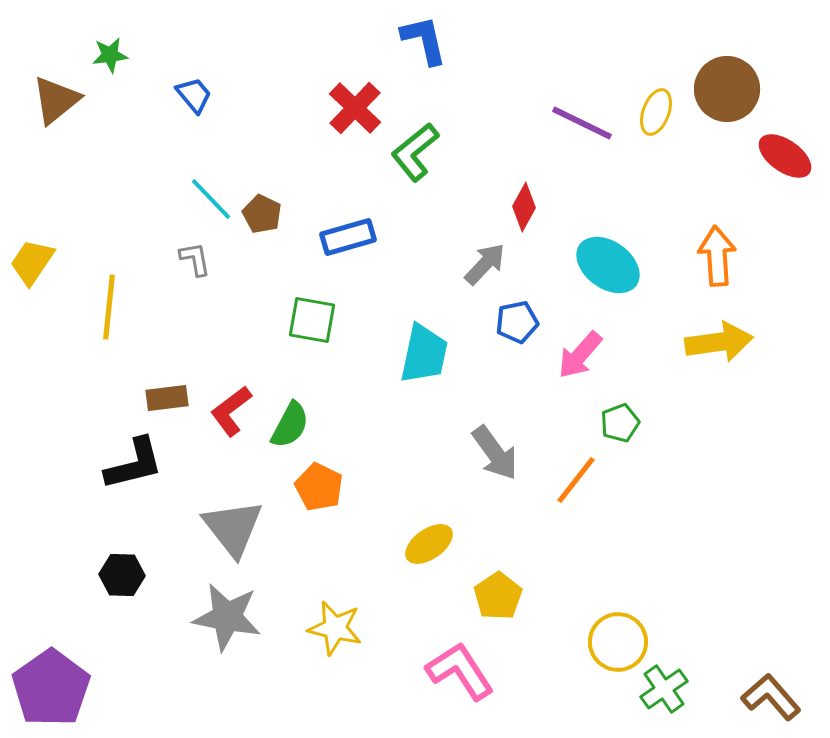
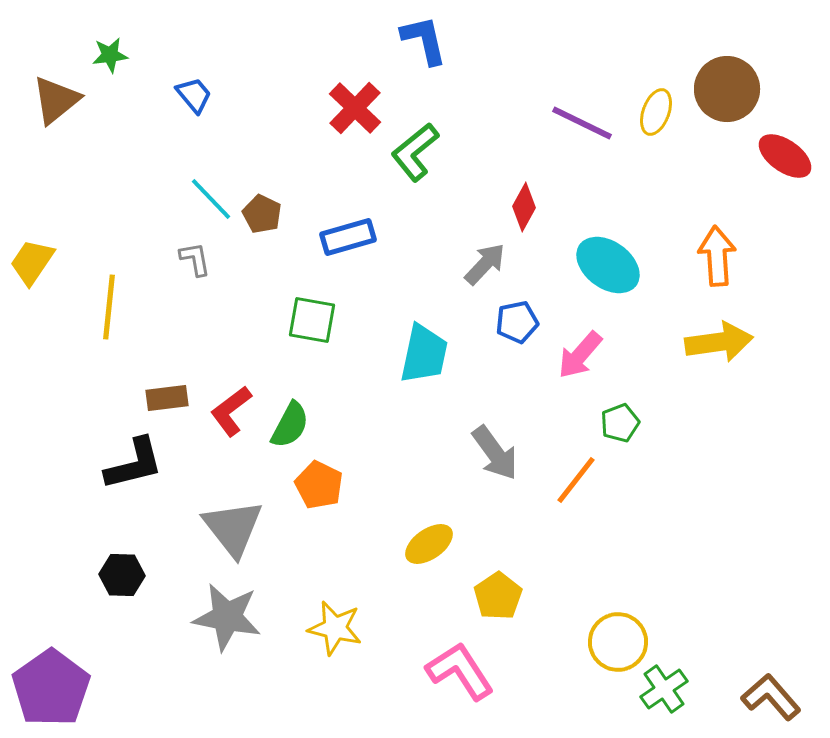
orange pentagon at (319, 487): moved 2 px up
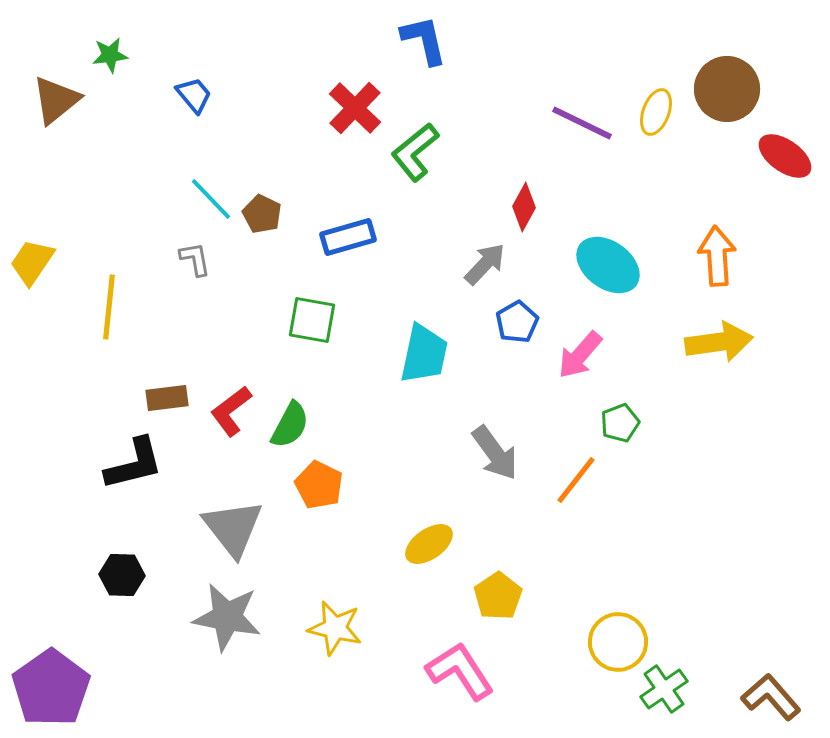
blue pentagon at (517, 322): rotated 18 degrees counterclockwise
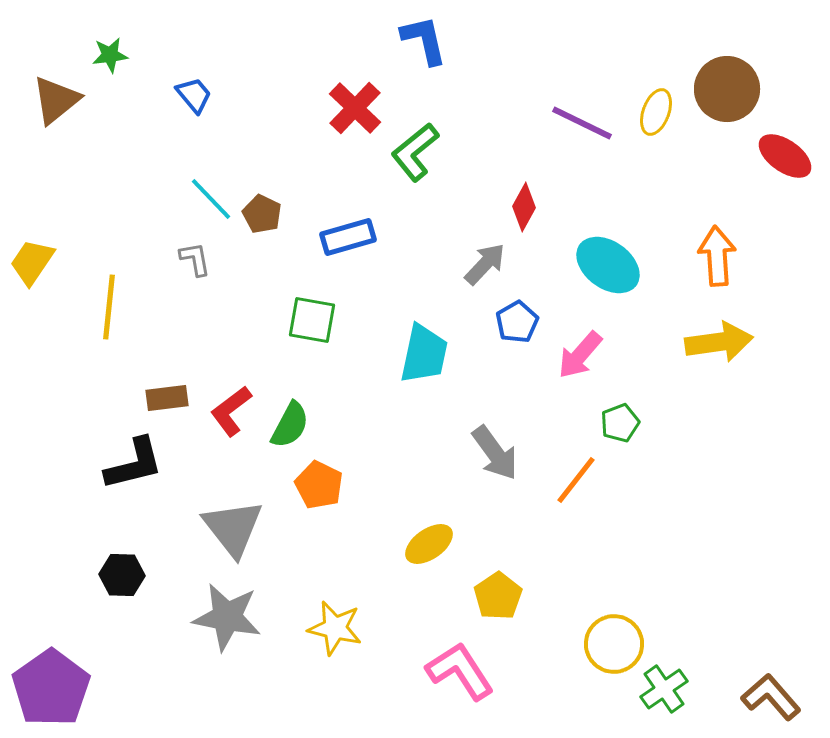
yellow circle at (618, 642): moved 4 px left, 2 px down
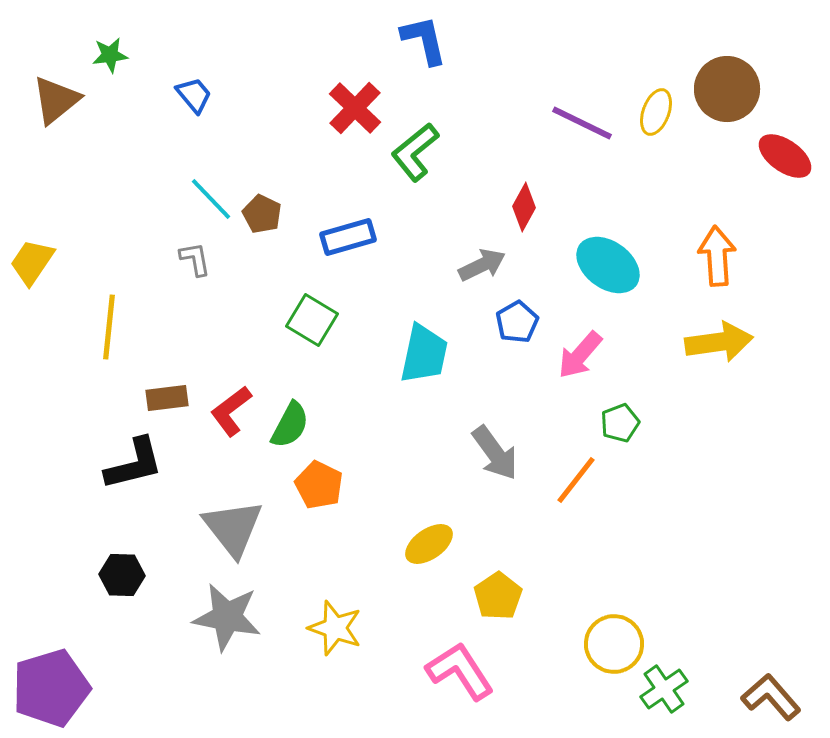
gray arrow at (485, 264): moved 3 px left, 1 px down; rotated 21 degrees clockwise
yellow line at (109, 307): moved 20 px down
green square at (312, 320): rotated 21 degrees clockwise
yellow star at (335, 628): rotated 6 degrees clockwise
purple pentagon at (51, 688): rotated 18 degrees clockwise
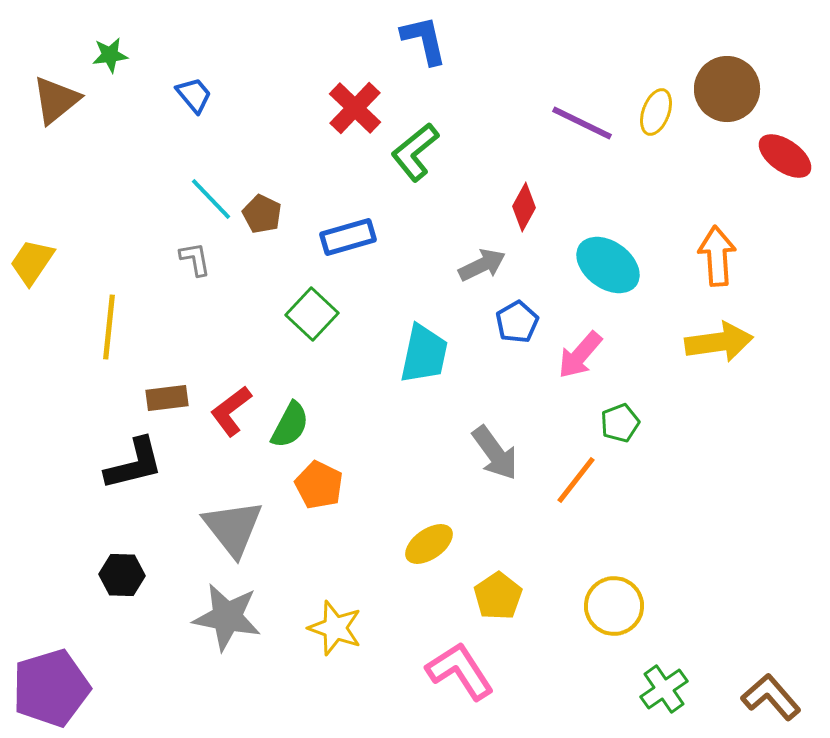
green square at (312, 320): moved 6 px up; rotated 12 degrees clockwise
yellow circle at (614, 644): moved 38 px up
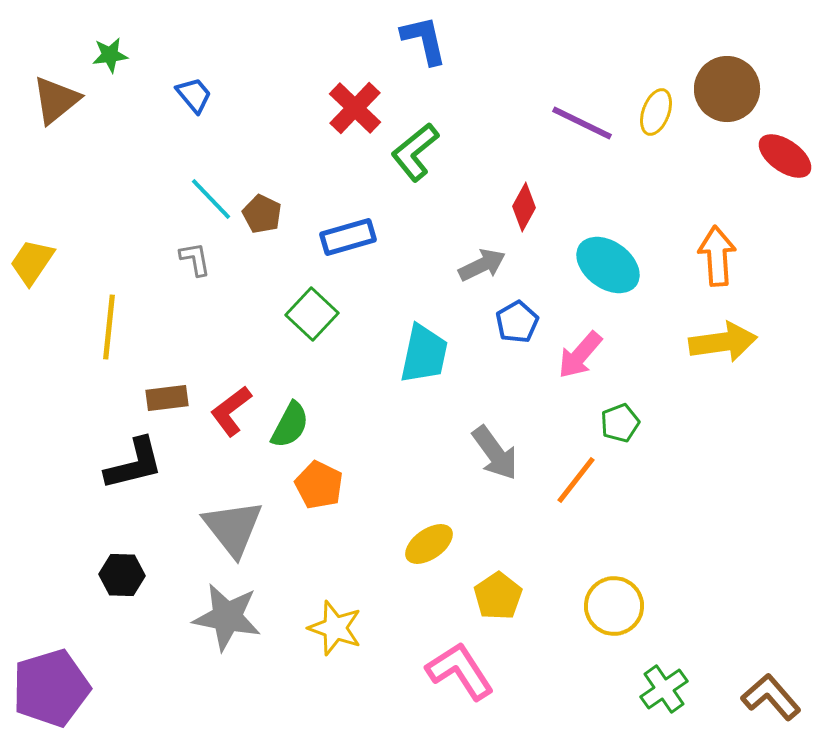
yellow arrow at (719, 342): moved 4 px right
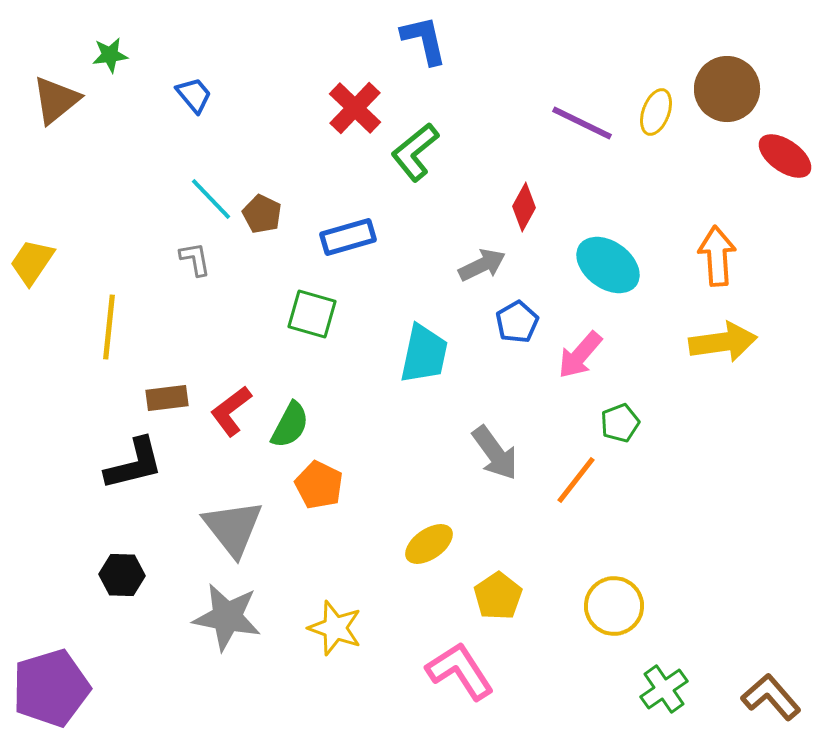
green square at (312, 314): rotated 27 degrees counterclockwise
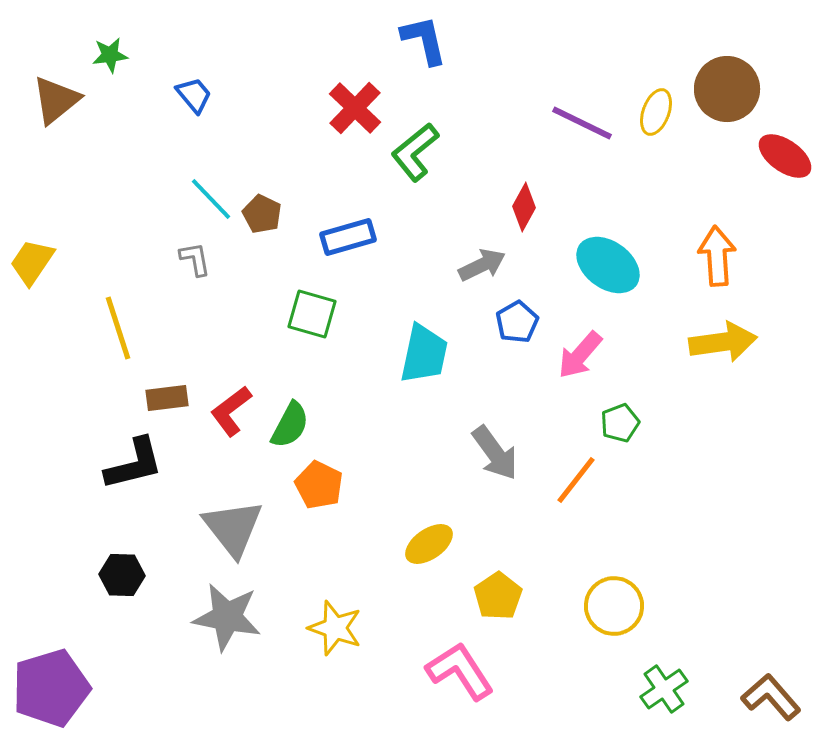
yellow line at (109, 327): moved 9 px right, 1 px down; rotated 24 degrees counterclockwise
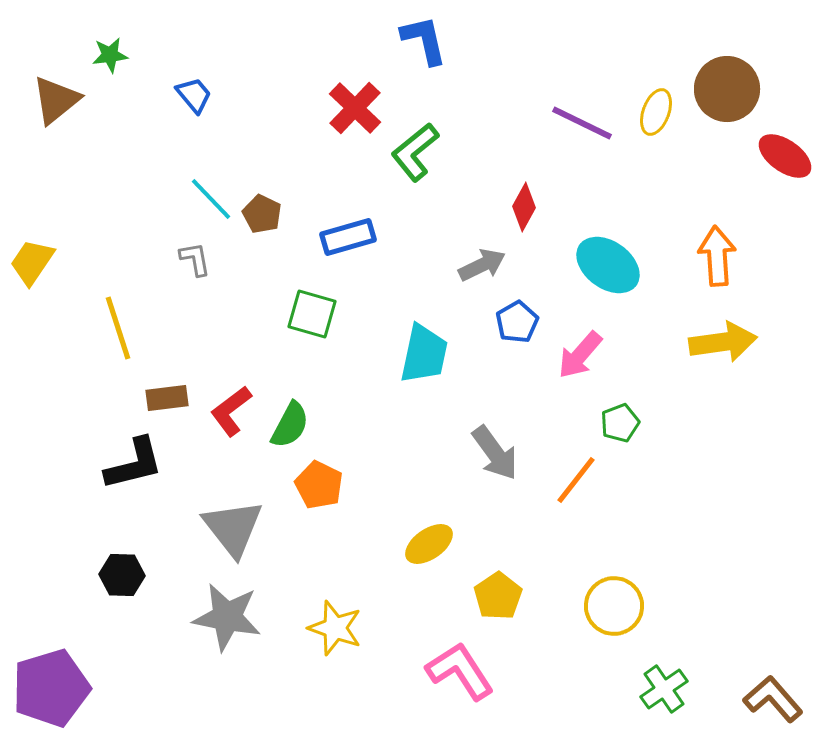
brown L-shape at (771, 697): moved 2 px right, 2 px down
